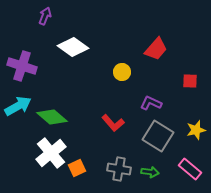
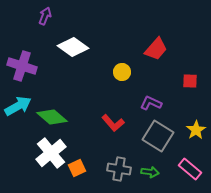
yellow star: rotated 18 degrees counterclockwise
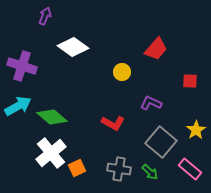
red L-shape: rotated 20 degrees counterclockwise
gray square: moved 3 px right, 6 px down; rotated 8 degrees clockwise
green arrow: rotated 36 degrees clockwise
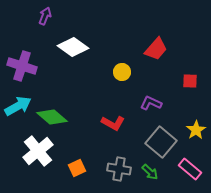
white cross: moved 13 px left, 2 px up
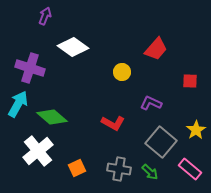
purple cross: moved 8 px right, 2 px down
cyan arrow: moved 2 px up; rotated 32 degrees counterclockwise
